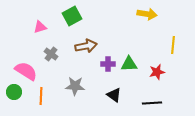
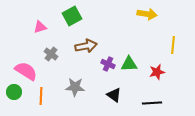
purple cross: rotated 24 degrees clockwise
gray star: moved 1 px down
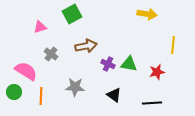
green square: moved 2 px up
green triangle: rotated 12 degrees clockwise
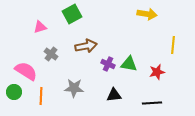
gray star: moved 1 px left, 1 px down
black triangle: rotated 42 degrees counterclockwise
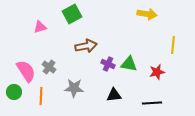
gray cross: moved 2 px left, 13 px down
pink semicircle: rotated 25 degrees clockwise
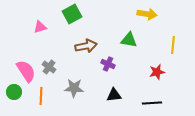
green triangle: moved 24 px up
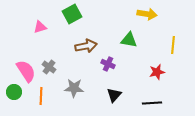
black triangle: rotated 42 degrees counterclockwise
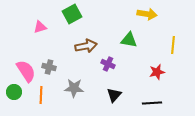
gray cross: rotated 24 degrees counterclockwise
orange line: moved 1 px up
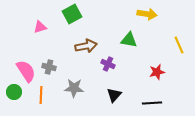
yellow line: moved 6 px right; rotated 30 degrees counterclockwise
